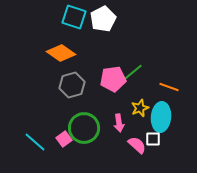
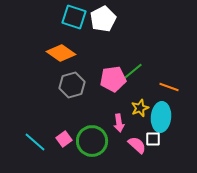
green line: moved 1 px up
green circle: moved 8 px right, 13 px down
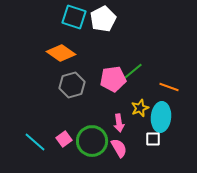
pink semicircle: moved 18 px left, 3 px down; rotated 18 degrees clockwise
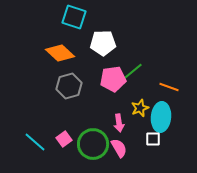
white pentagon: moved 24 px down; rotated 25 degrees clockwise
orange diamond: moved 1 px left; rotated 8 degrees clockwise
gray hexagon: moved 3 px left, 1 px down
green circle: moved 1 px right, 3 px down
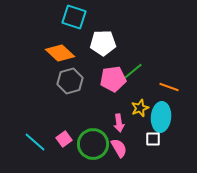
gray hexagon: moved 1 px right, 5 px up
